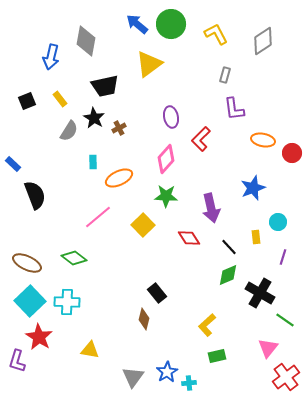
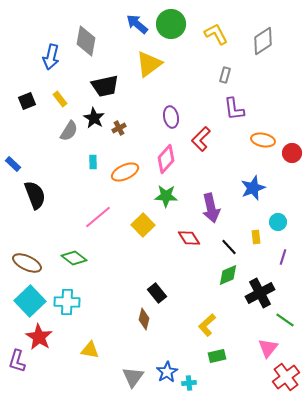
orange ellipse at (119, 178): moved 6 px right, 6 px up
black cross at (260, 293): rotated 32 degrees clockwise
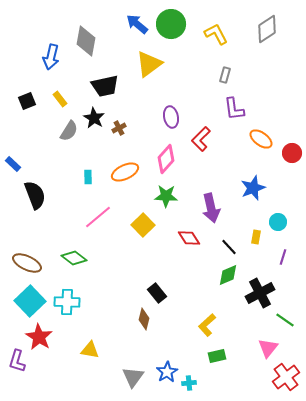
gray diamond at (263, 41): moved 4 px right, 12 px up
orange ellipse at (263, 140): moved 2 px left, 1 px up; rotated 25 degrees clockwise
cyan rectangle at (93, 162): moved 5 px left, 15 px down
yellow rectangle at (256, 237): rotated 16 degrees clockwise
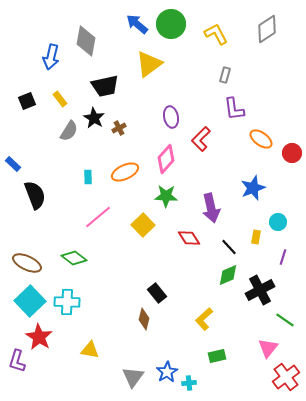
black cross at (260, 293): moved 3 px up
yellow L-shape at (207, 325): moved 3 px left, 6 px up
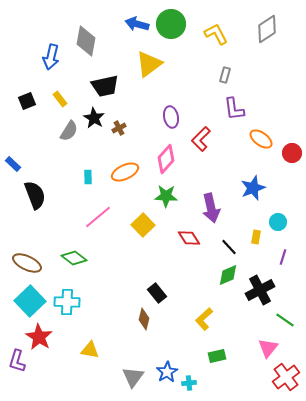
blue arrow at (137, 24): rotated 25 degrees counterclockwise
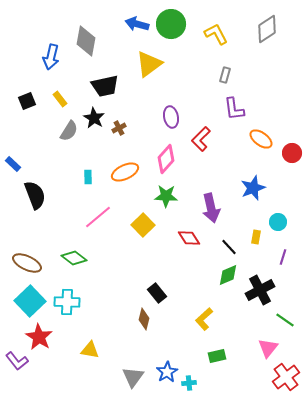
purple L-shape at (17, 361): rotated 55 degrees counterclockwise
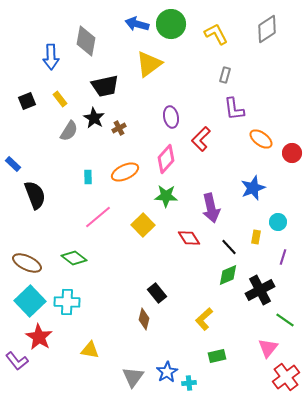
blue arrow at (51, 57): rotated 15 degrees counterclockwise
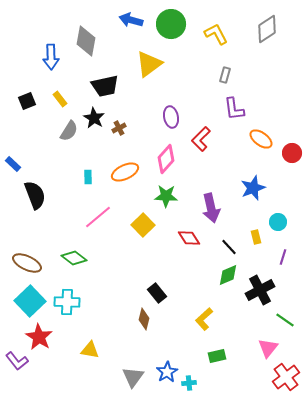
blue arrow at (137, 24): moved 6 px left, 4 px up
yellow rectangle at (256, 237): rotated 24 degrees counterclockwise
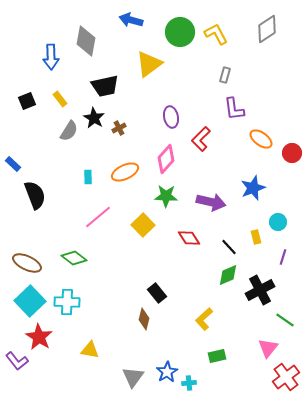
green circle at (171, 24): moved 9 px right, 8 px down
purple arrow at (211, 208): moved 6 px up; rotated 64 degrees counterclockwise
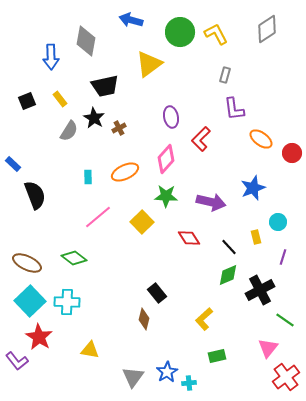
yellow square at (143, 225): moved 1 px left, 3 px up
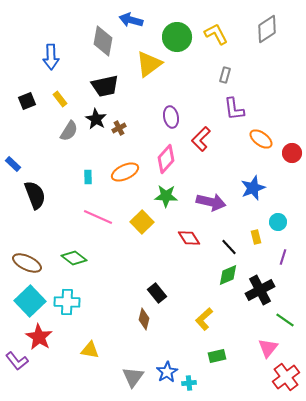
green circle at (180, 32): moved 3 px left, 5 px down
gray diamond at (86, 41): moved 17 px right
black star at (94, 118): moved 2 px right, 1 px down
pink line at (98, 217): rotated 64 degrees clockwise
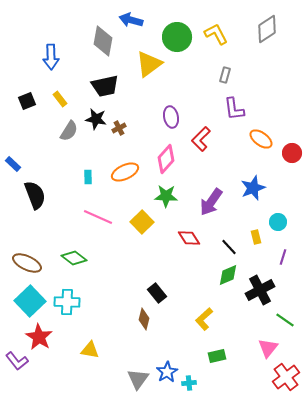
black star at (96, 119): rotated 20 degrees counterclockwise
purple arrow at (211, 202): rotated 112 degrees clockwise
gray triangle at (133, 377): moved 5 px right, 2 px down
